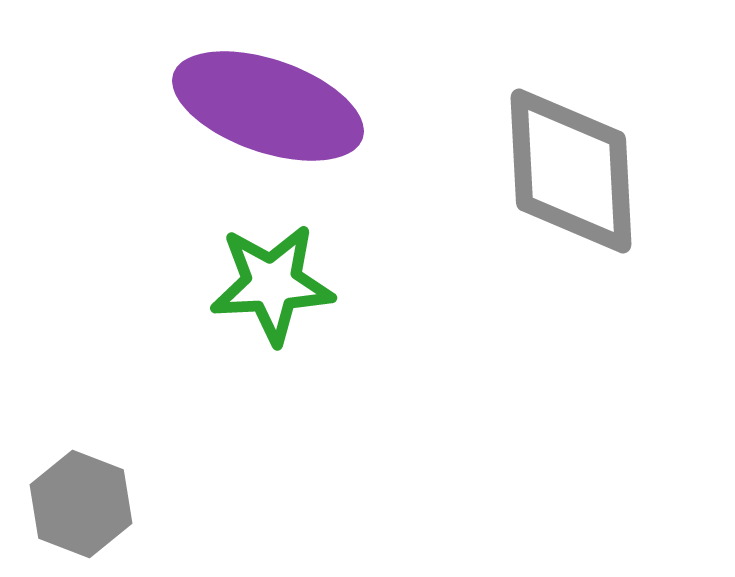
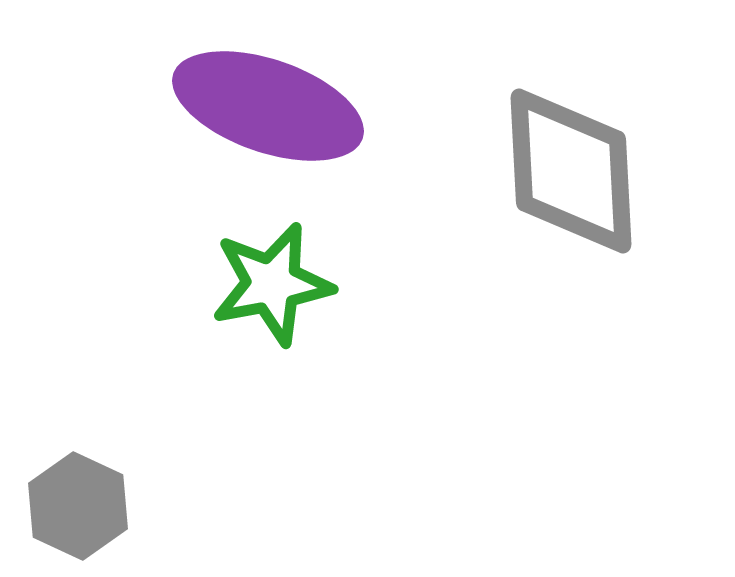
green star: rotated 8 degrees counterclockwise
gray hexagon: moved 3 px left, 2 px down; rotated 4 degrees clockwise
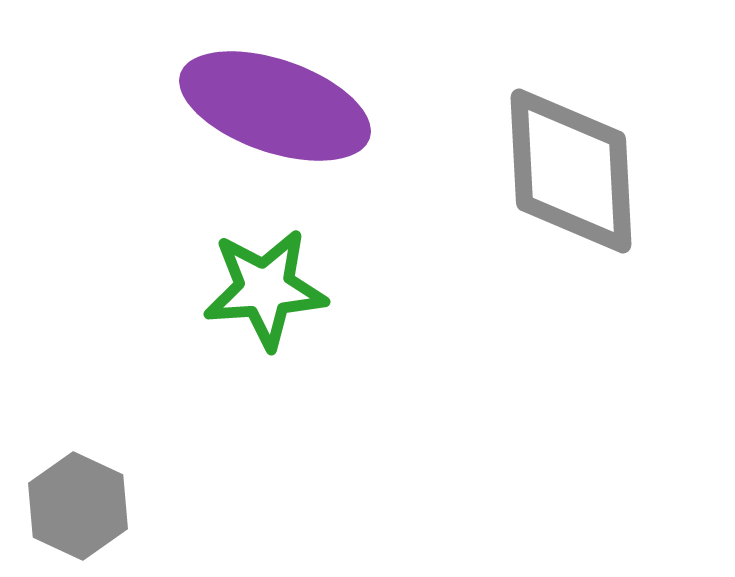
purple ellipse: moved 7 px right
green star: moved 7 px left, 5 px down; rotated 7 degrees clockwise
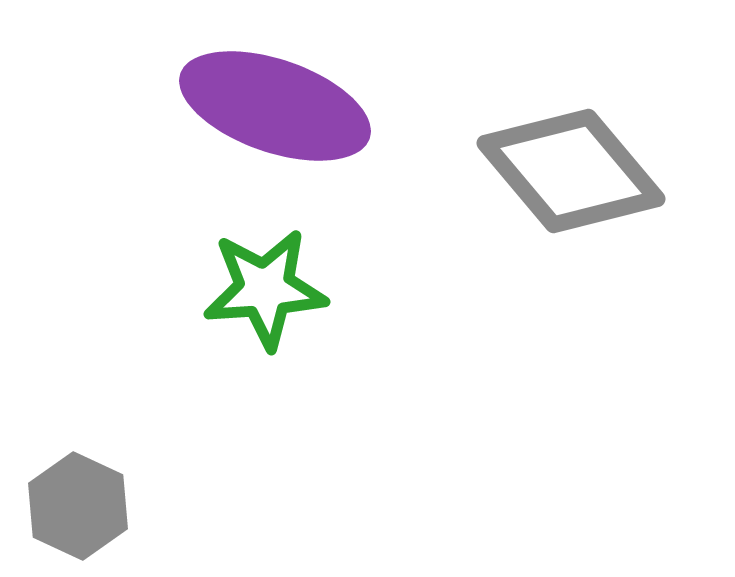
gray diamond: rotated 37 degrees counterclockwise
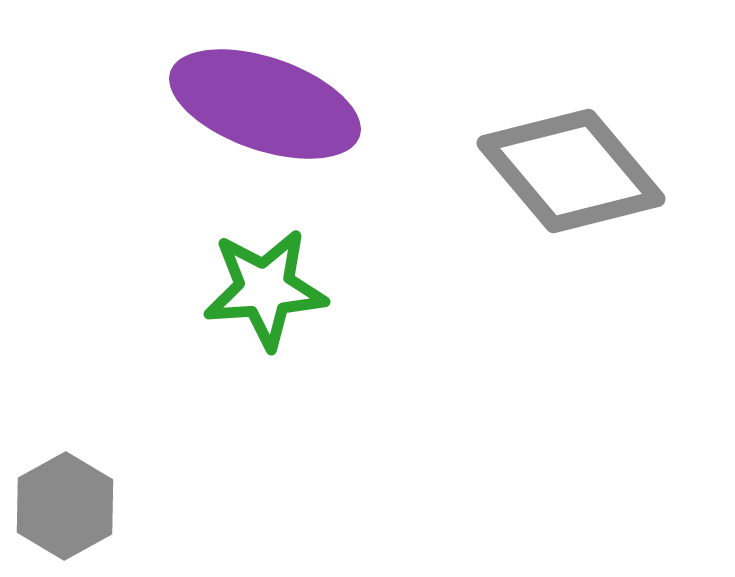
purple ellipse: moved 10 px left, 2 px up
gray hexagon: moved 13 px left; rotated 6 degrees clockwise
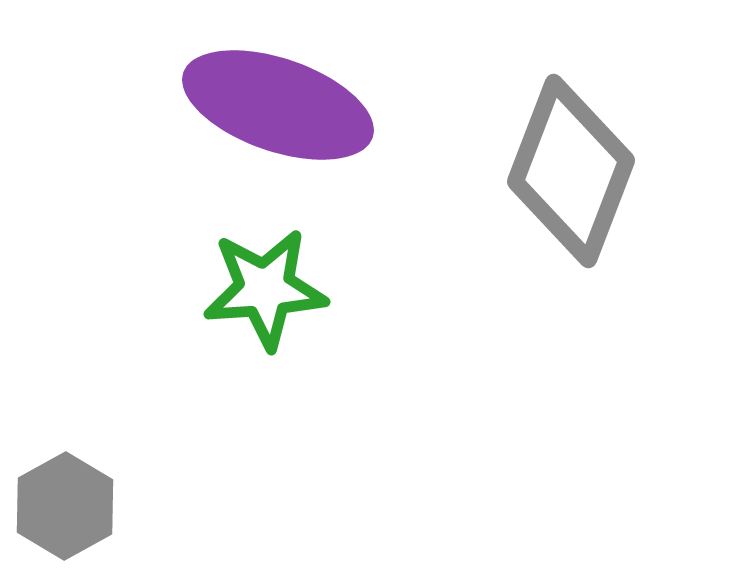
purple ellipse: moved 13 px right, 1 px down
gray diamond: rotated 61 degrees clockwise
